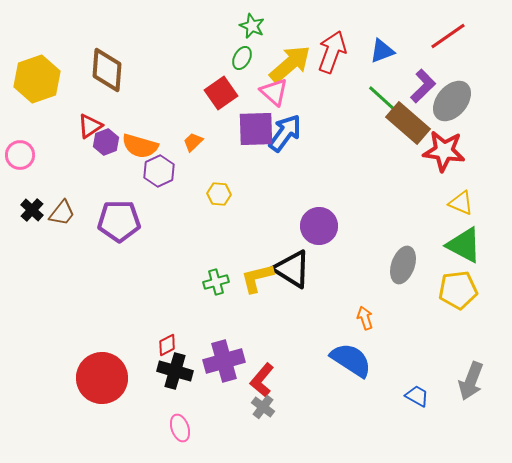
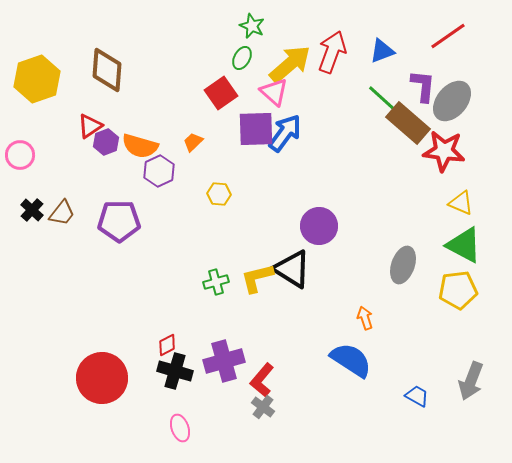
purple L-shape at (423, 86): rotated 40 degrees counterclockwise
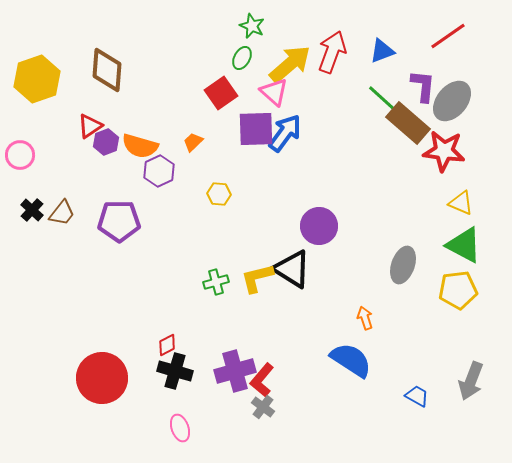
purple cross at (224, 361): moved 11 px right, 10 px down
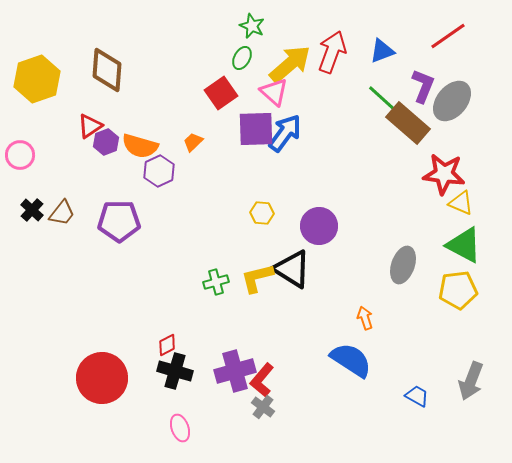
purple L-shape at (423, 86): rotated 16 degrees clockwise
red star at (444, 151): moved 23 px down
yellow hexagon at (219, 194): moved 43 px right, 19 px down
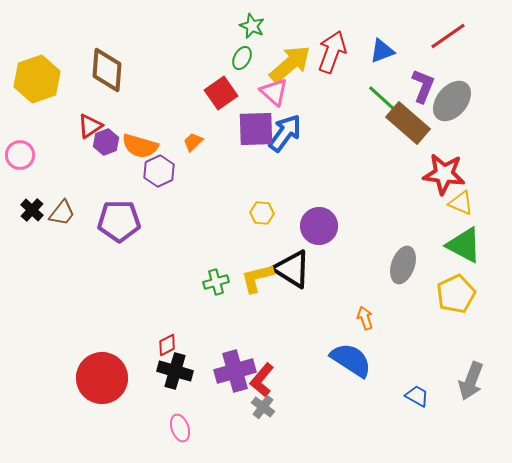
yellow pentagon at (458, 290): moved 2 px left, 4 px down; rotated 18 degrees counterclockwise
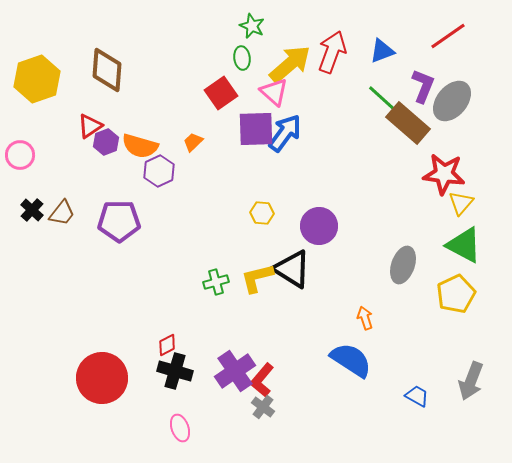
green ellipse at (242, 58): rotated 35 degrees counterclockwise
yellow triangle at (461, 203): rotated 48 degrees clockwise
purple cross at (235, 371): rotated 18 degrees counterclockwise
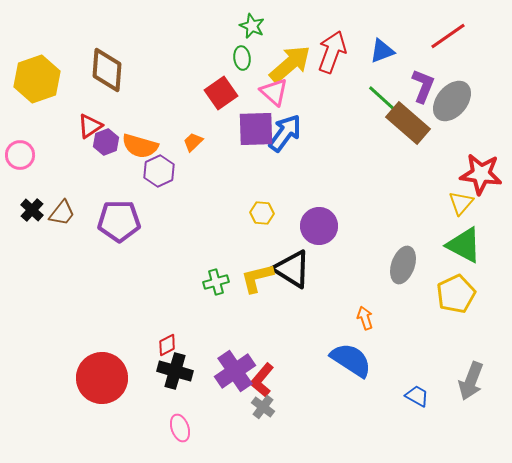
red star at (444, 174): moved 37 px right
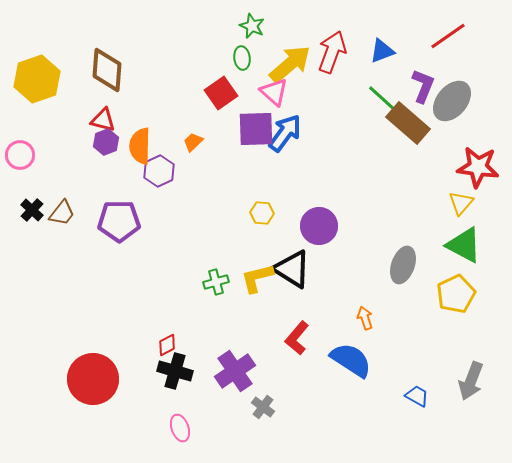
red triangle at (90, 126): moved 13 px right, 6 px up; rotated 48 degrees clockwise
orange semicircle at (140, 146): rotated 75 degrees clockwise
red star at (481, 174): moved 3 px left, 7 px up
red circle at (102, 378): moved 9 px left, 1 px down
red L-shape at (262, 380): moved 35 px right, 42 px up
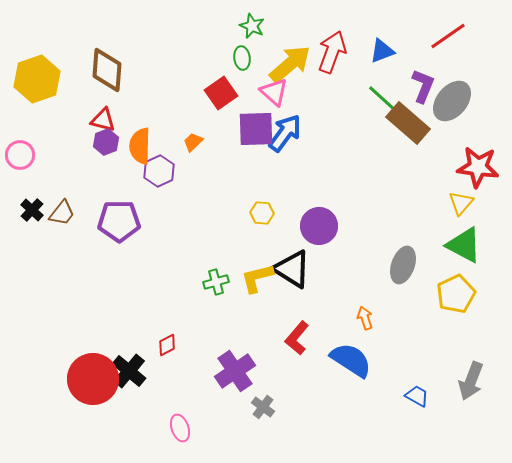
black cross at (175, 371): moved 46 px left; rotated 24 degrees clockwise
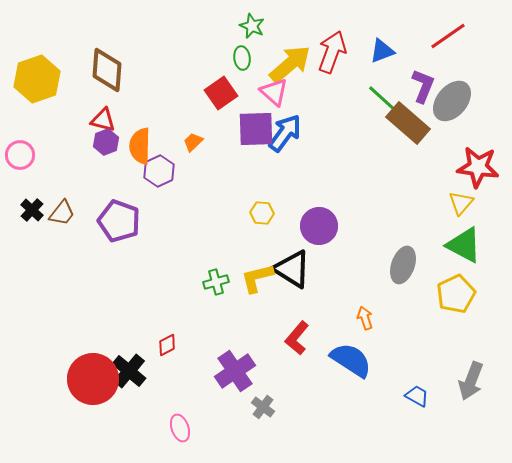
purple pentagon at (119, 221): rotated 21 degrees clockwise
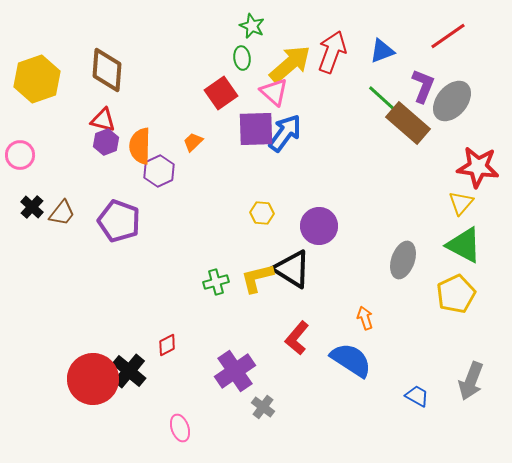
black cross at (32, 210): moved 3 px up
gray ellipse at (403, 265): moved 5 px up
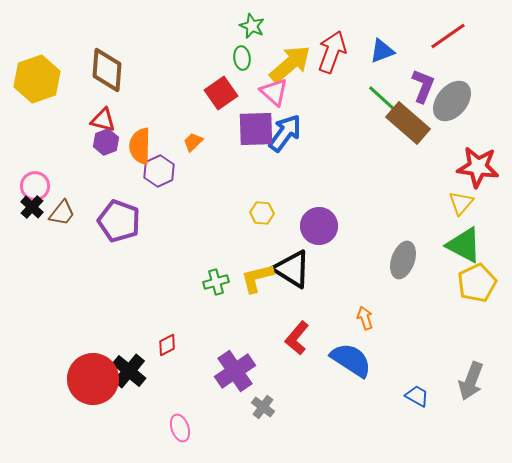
pink circle at (20, 155): moved 15 px right, 31 px down
yellow pentagon at (456, 294): moved 21 px right, 11 px up
